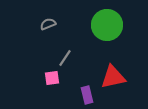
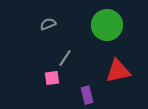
red triangle: moved 5 px right, 6 px up
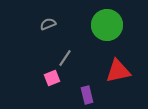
pink square: rotated 14 degrees counterclockwise
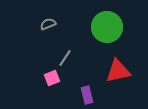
green circle: moved 2 px down
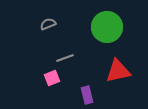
gray line: rotated 36 degrees clockwise
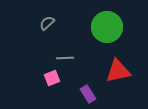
gray semicircle: moved 1 px left, 1 px up; rotated 21 degrees counterclockwise
gray line: rotated 18 degrees clockwise
purple rectangle: moved 1 px right, 1 px up; rotated 18 degrees counterclockwise
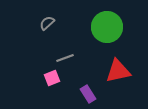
gray line: rotated 18 degrees counterclockwise
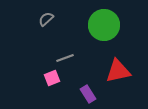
gray semicircle: moved 1 px left, 4 px up
green circle: moved 3 px left, 2 px up
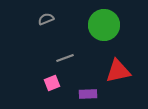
gray semicircle: rotated 21 degrees clockwise
pink square: moved 5 px down
purple rectangle: rotated 60 degrees counterclockwise
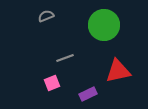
gray semicircle: moved 3 px up
purple rectangle: rotated 24 degrees counterclockwise
